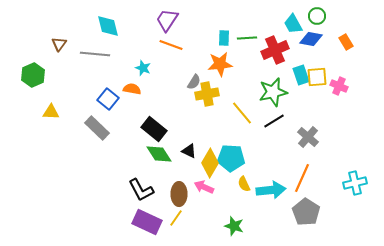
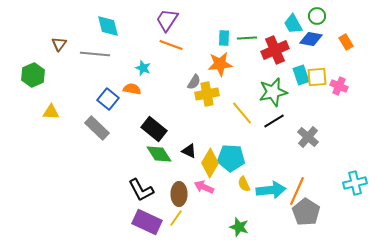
orange line at (302, 178): moved 5 px left, 13 px down
green star at (234, 226): moved 5 px right, 1 px down
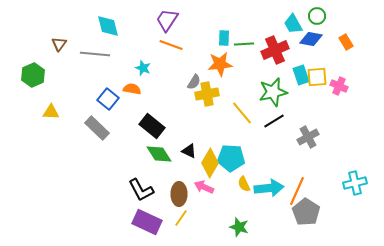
green line at (247, 38): moved 3 px left, 6 px down
black rectangle at (154, 129): moved 2 px left, 3 px up
gray cross at (308, 137): rotated 20 degrees clockwise
cyan arrow at (271, 190): moved 2 px left, 2 px up
yellow line at (176, 218): moved 5 px right
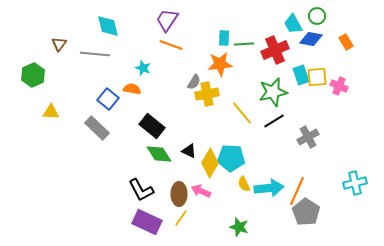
pink arrow at (204, 187): moved 3 px left, 4 px down
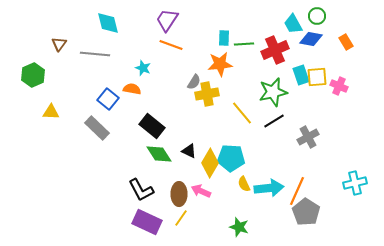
cyan diamond at (108, 26): moved 3 px up
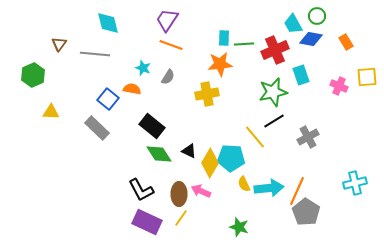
yellow square at (317, 77): moved 50 px right
gray semicircle at (194, 82): moved 26 px left, 5 px up
yellow line at (242, 113): moved 13 px right, 24 px down
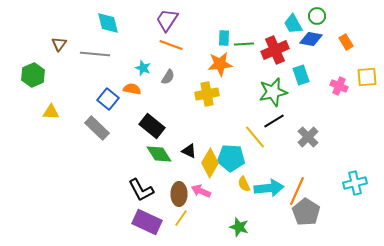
gray cross at (308, 137): rotated 15 degrees counterclockwise
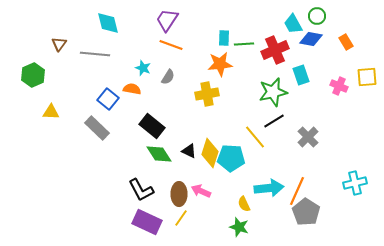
yellow diamond at (210, 163): moved 10 px up; rotated 12 degrees counterclockwise
yellow semicircle at (244, 184): moved 20 px down
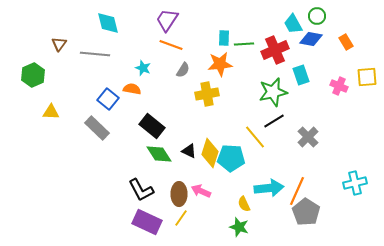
gray semicircle at (168, 77): moved 15 px right, 7 px up
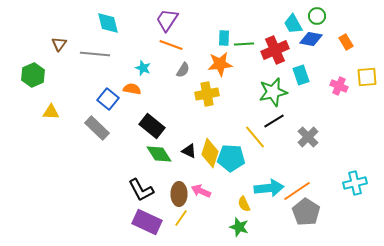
orange line at (297, 191): rotated 32 degrees clockwise
